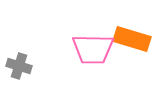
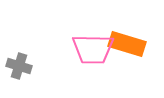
orange rectangle: moved 5 px left, 5 px down
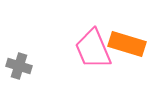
pink trapezoid: rotated 66 degrees clockwise
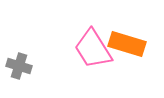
pink trapezoid: rotated 9 degrees counterclockwise
